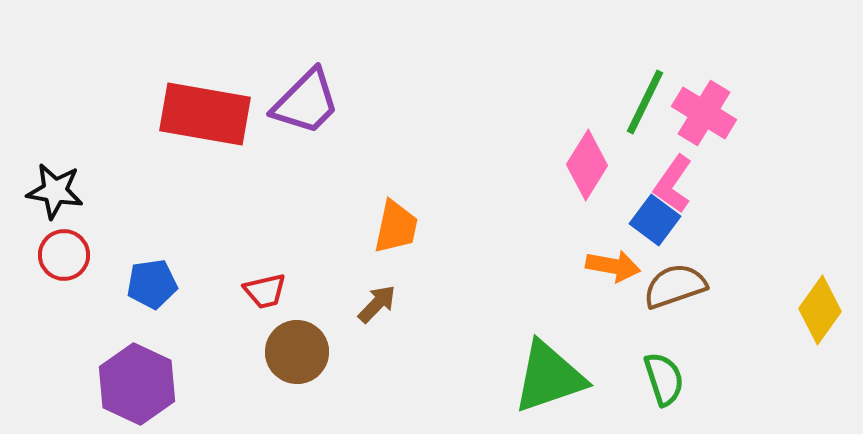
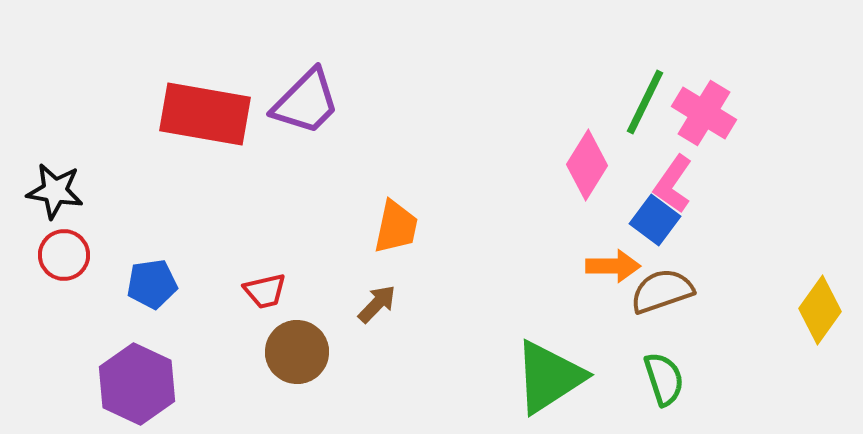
orange arrow: rotated 10 degrees counterclockwise
brown semicircle: moved 13 px left, 5 px down
green triangle: rotated 14 degrees counterclockwise
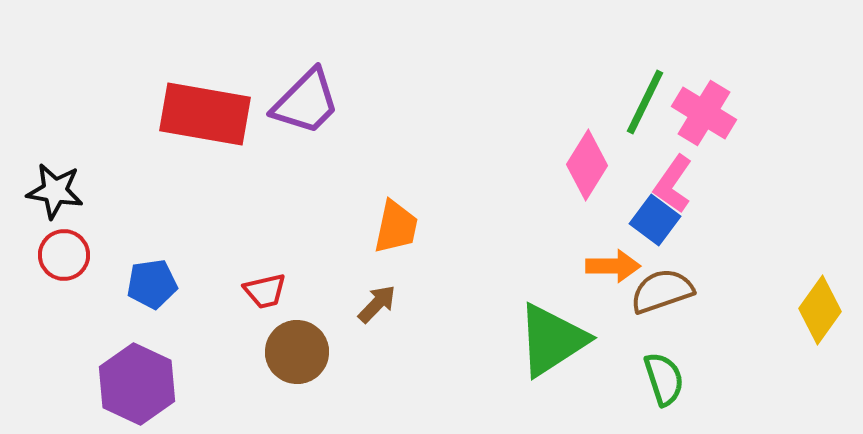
green triangle: moved 3 px right, 37 px up
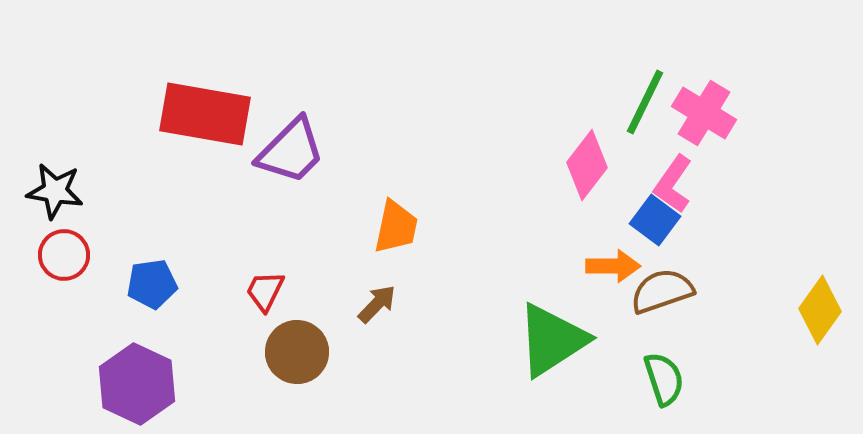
purple trapezoid: moved 15 px left, 49 px down
pink diamond: rotated 6 degrees clockwise
red trapezoid: rotated 129 degrees clockwise
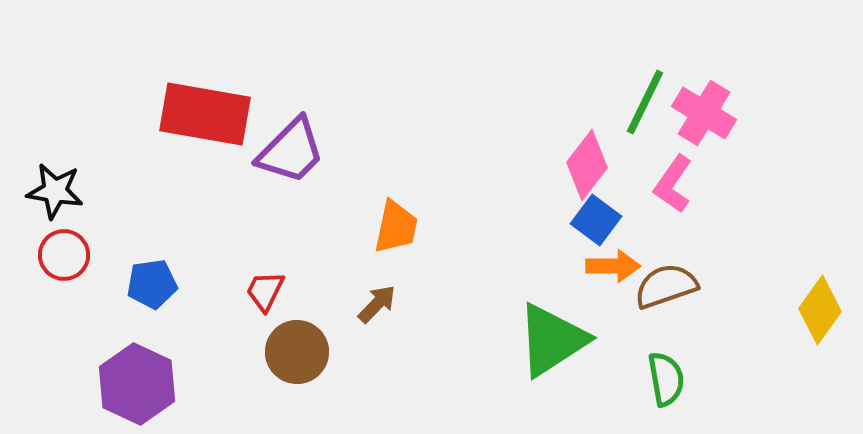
blue square: moved 59 px left
brown semicircle: moved 4 px right, 5 px up
green semicircle: moved 2 px right; rotated 8 degrees clockwise
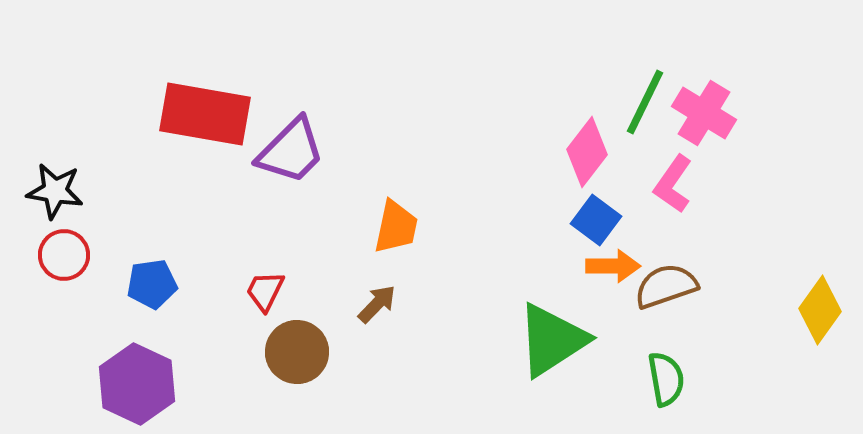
pink diamond: moved 13 px up
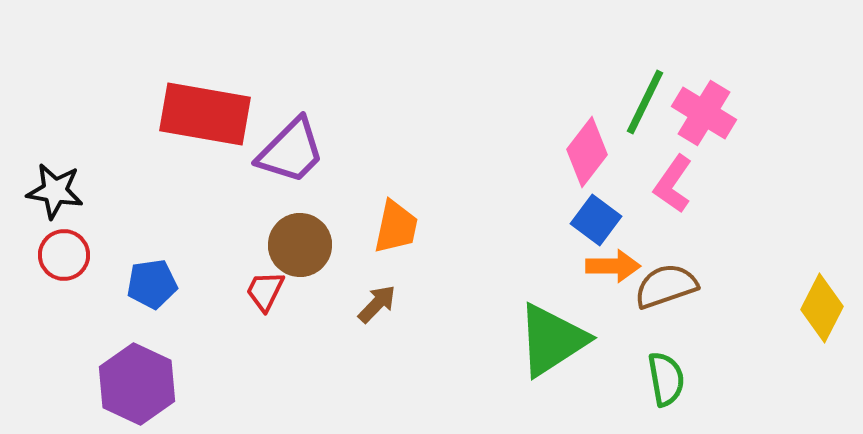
yellow diamond: moved 2 px right, 2 px up; rotated 8 degrees counterclockwise
brown circle: moved 3 px right, 107 px up
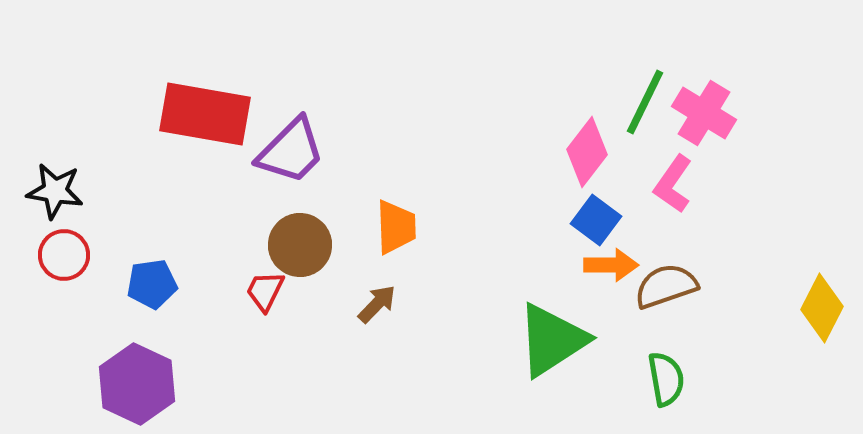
orange trapezoid: rotated 14 degrees counterclockwise
orange arrow: moved 2 px left, 1 px up
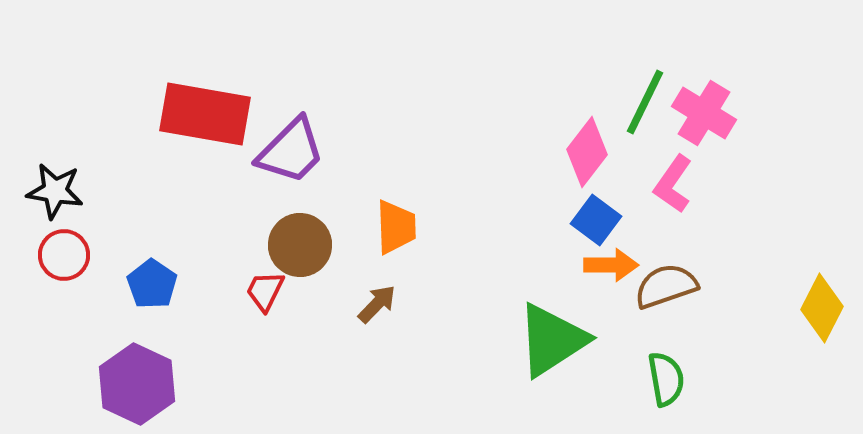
blue pentagon: rotated 30 degrees counterclockwise
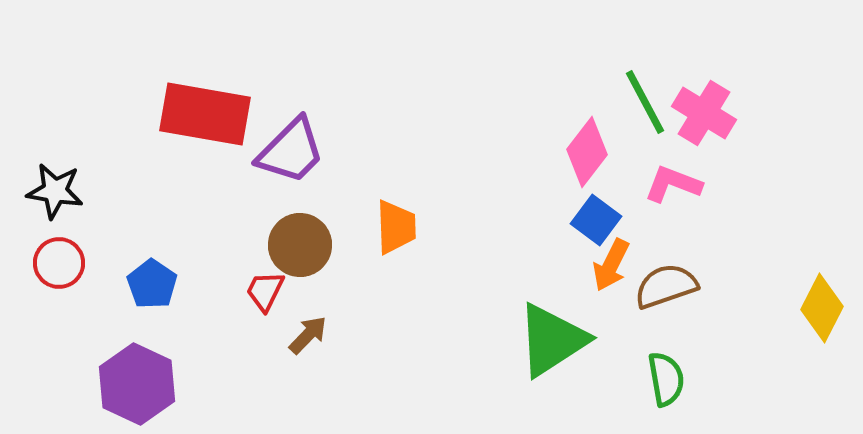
green line: rotated 54 degrees counterclockwise
pink L-shape: rotated 76 degrees clockwise
red circle: moved 5 px left, 8 px down
orange arrow: rotated 116 degrees clockwise
brown arrow: moved 69 px left, 31 px down
